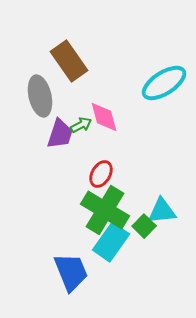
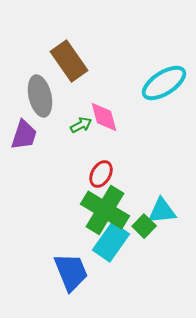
purple trapezoid: moved 36 px left, 1 px down
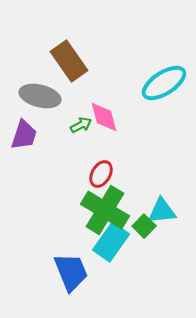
gray ellipse: rotated 63 degrees counterclockwise
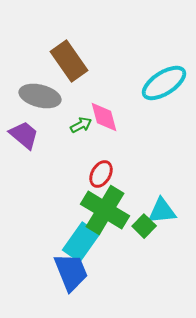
purple trapezoid: rotated 68 degrees counterclockwise
cyan rectangle: moved 30 px left
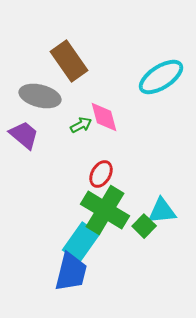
cyan ellipse: moved 3 px left, 6 px up
blue trapezoid: rotated 36 degrees clockwise
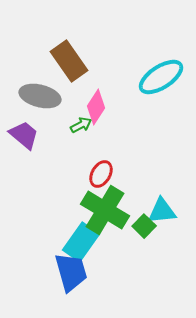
pink diamond: moved 8 px left, 10 px up; rotated 48 degrees clockwise
blue trapezoid: rotated 30 degrees counterclockwise
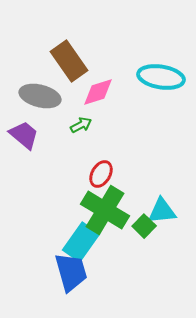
cyan ellipse: rotated 42 degrees clockwise
pink diamond: moved 2 px right, 15 px up; rotated 40 degrees clockwise
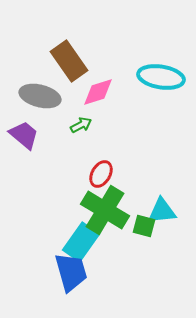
green square: rotated 30 degrees counterclockwise
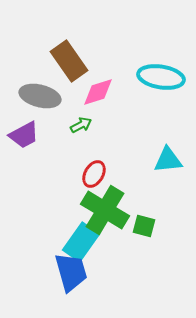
purple trapezoid: rotated 112 degrees clockwise
red ellipse: moved 7 px left
cyan triangle: moved 6 px right, 51 px up
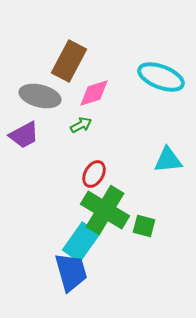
brown rectangle: rotated 63 degrees clockwise
cyan ellipse: rotated 12 degrees clockwise
pink diamond: moved 4 px left, 1 px down
